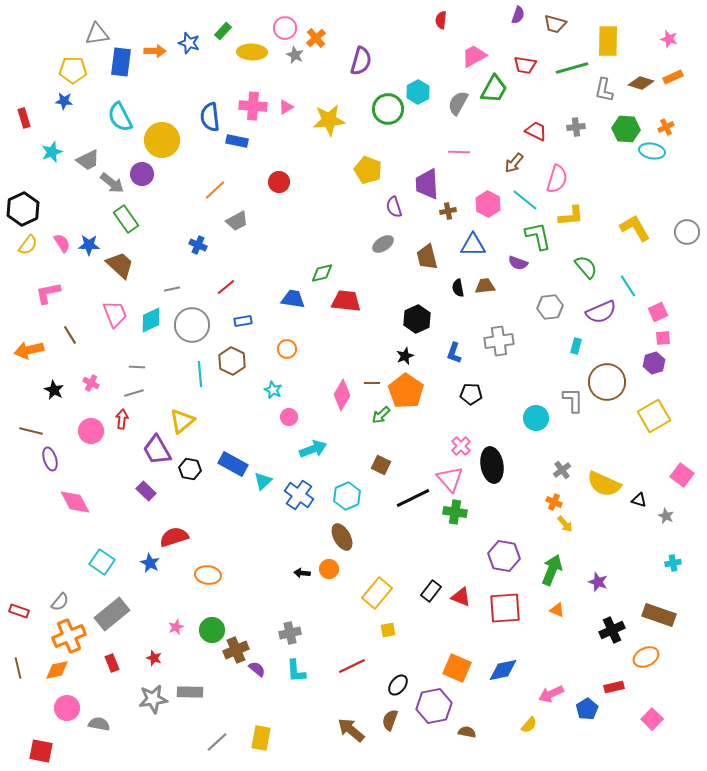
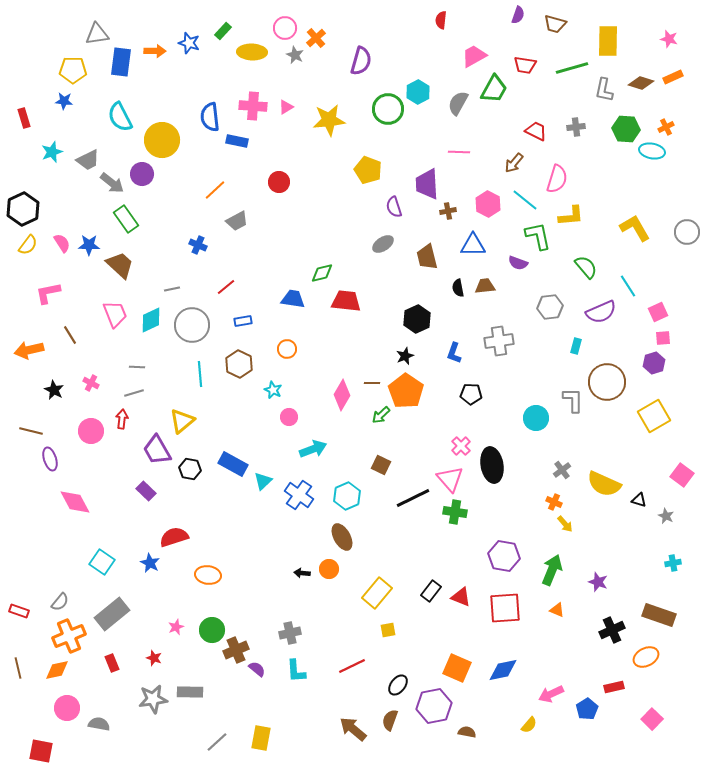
brown hexagon at (232, 361): moved 7 px right, 3 px down
brown arrow at (351, 730): moved 2 px right, 1 px up
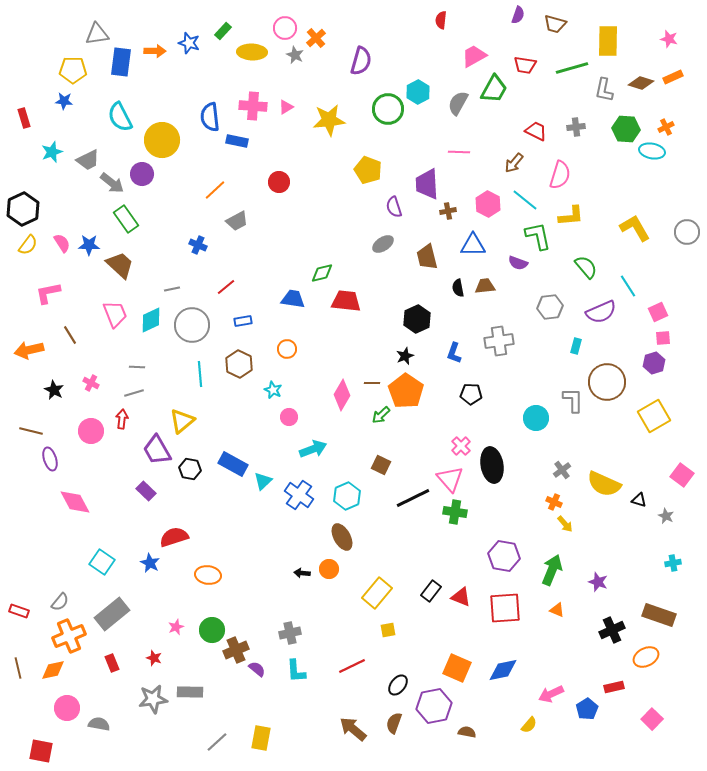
pink semicircle at (557, 179): moved 3 px right, 4 px up
orange diamond at (57, 670): moved 4 px left
brown semicircle at (390, 720): moved 4 px right, 3 px down
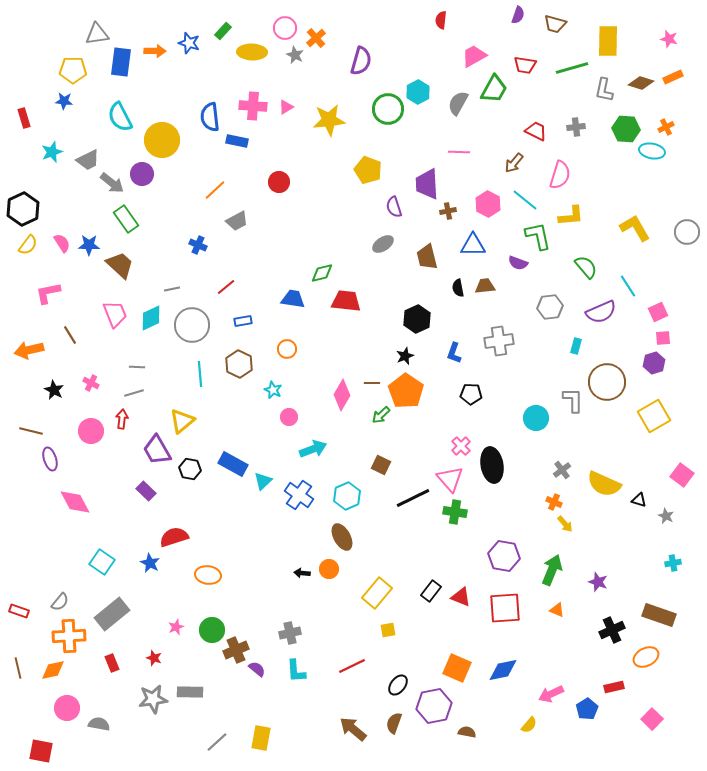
cyan diamond at (151, 320): moved 2 px up
orange cross at (69, 636): rotated 20 degrees clockwise
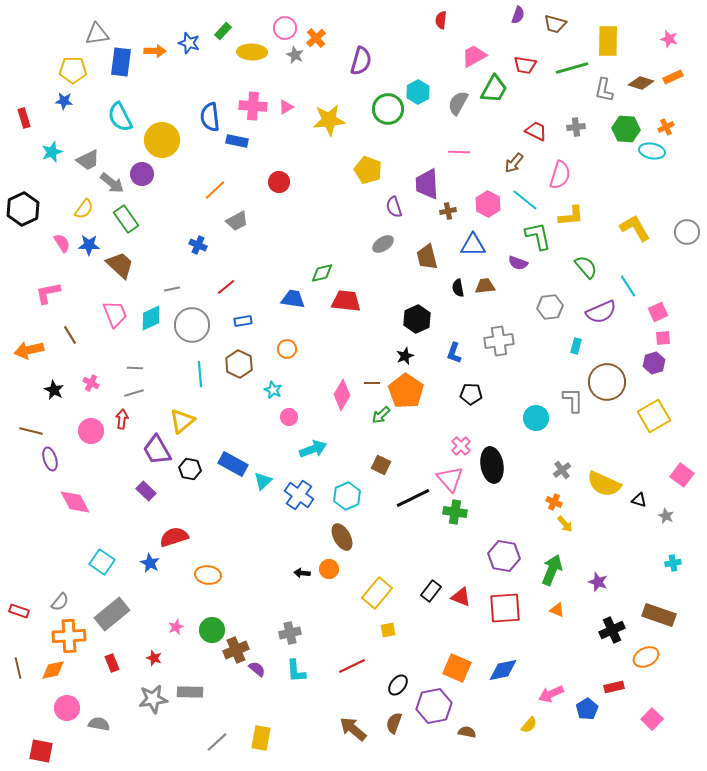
yellow semicircle at (28, 245): moved 56 px right, 36 px up
gray line at (137, 367): moved 2 px left, 1 px down
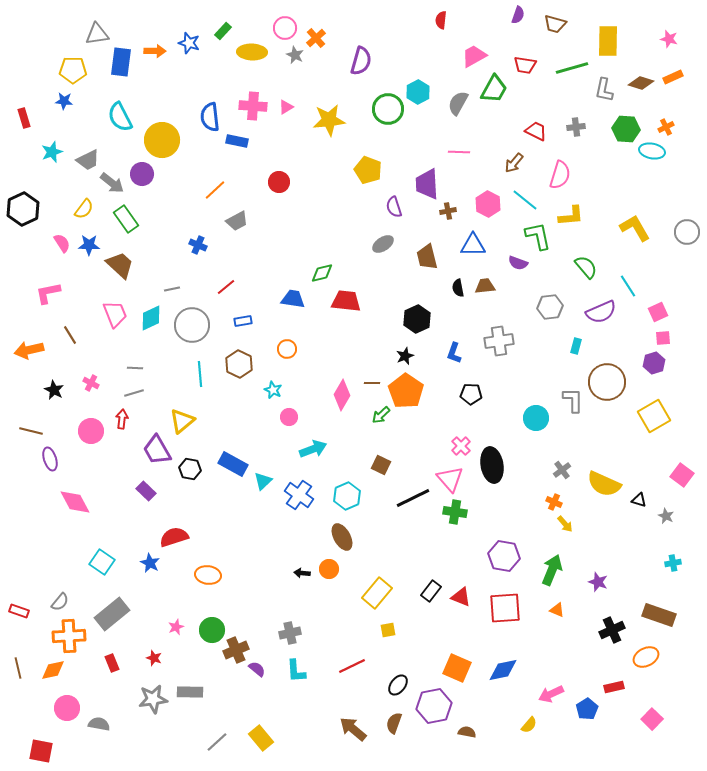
yellow rectangle at (261, 738): rotated 50 degrees counterclockwise
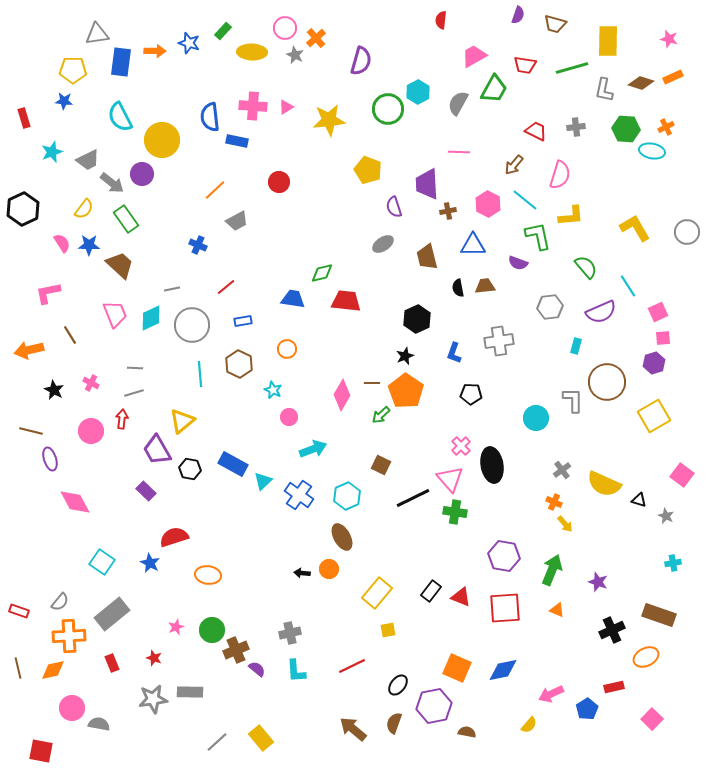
brown arrow at (514, 163): moved 2 px down
pink circle at (67, 708): moved 5 px right
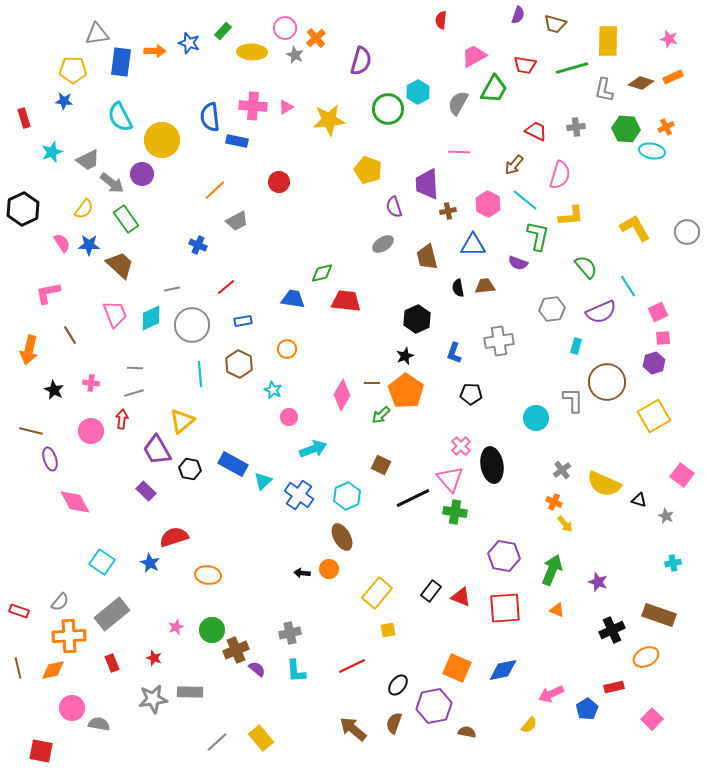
green L-shape at (538, 236): rotated 24 degrees clockwise
gray hexagon at (550, 307): moved 2 px right, 2 px down
orange arrow at (29, 350): rotated 64 degrees counterclockwise
pink cross at (91, 383): rotated 21 degrees counterclockwise
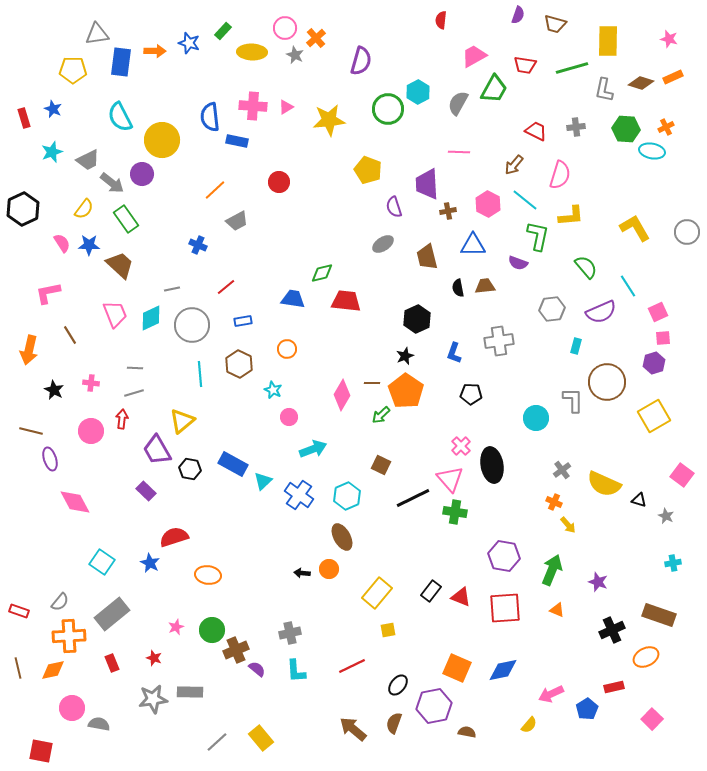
blue star at (64, 101): moved 11 px left, 8 px down; rotated 18 degrees clockwise
yellow arrow at (565, 524): moved 3 px right, 1 px down
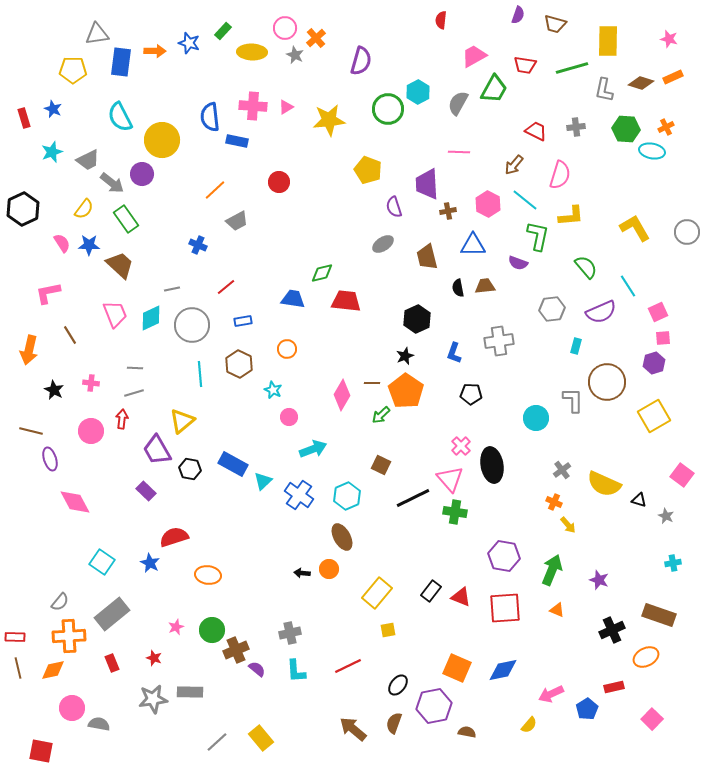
purple star at (598, 582): moved 1 px right, 2 px up
red rectangle at (19, 611): moved 4 px left, 26 px down; rotated 18 degrees counterclockwise
red line at (352, 666): moved 4 px left
